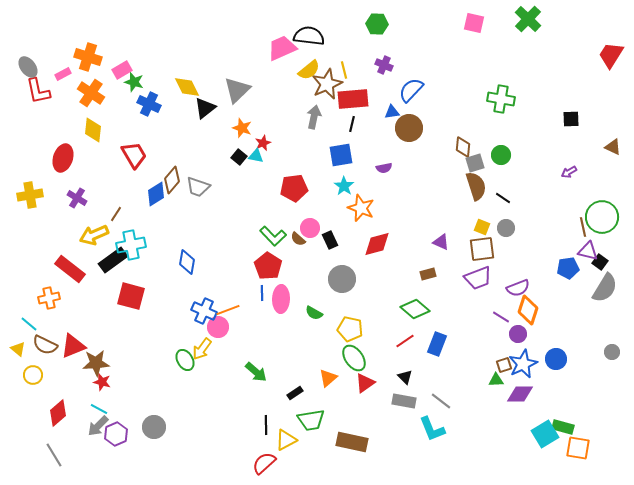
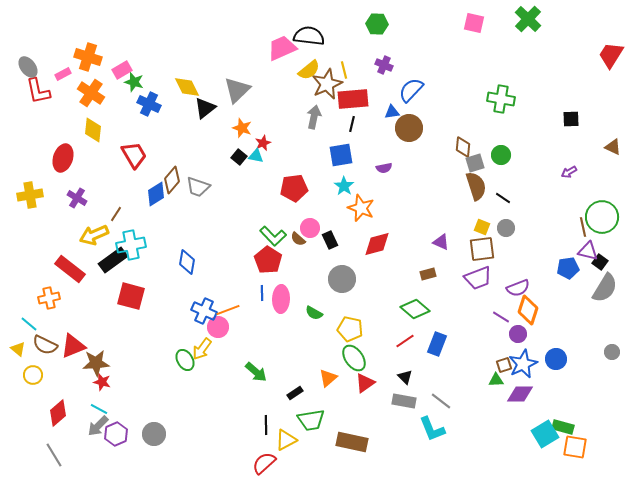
red pentagon at (268, 266): moved 6 px up
gray circle at (154, 427): moved 7 px down
orange square at (578, 448): moved 3 px left, 1 px up
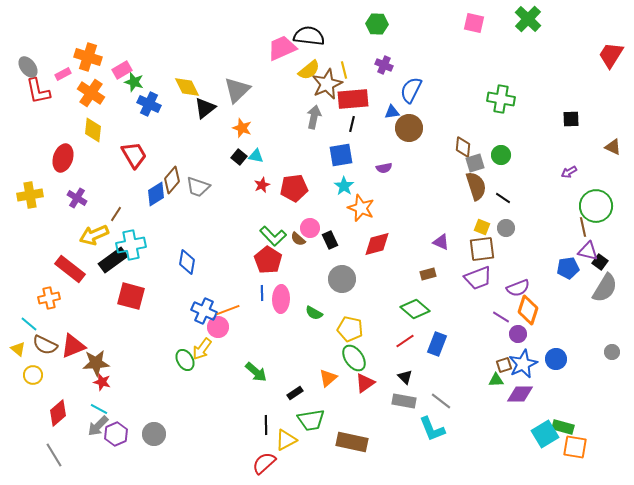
blue semicircle at (411, 90): rotated 16 degrees counterclockwise
red star at (263, 143): moved 1 px left, 42 px down
green circle at (602, 217): moved 6 px left, 11 px up
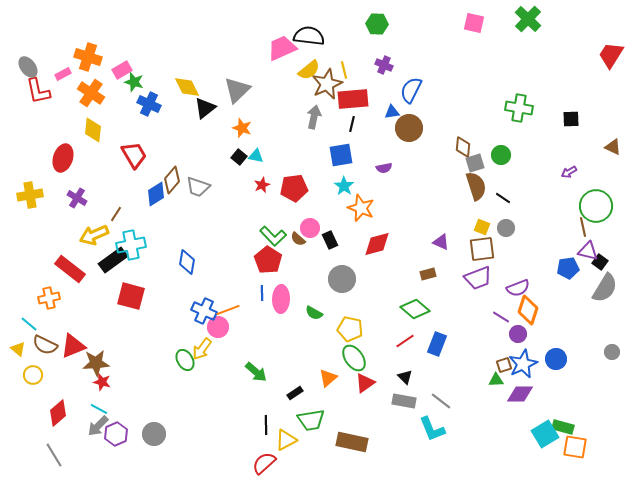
green cross at (501, 99): moved 18 px right, 9 px down
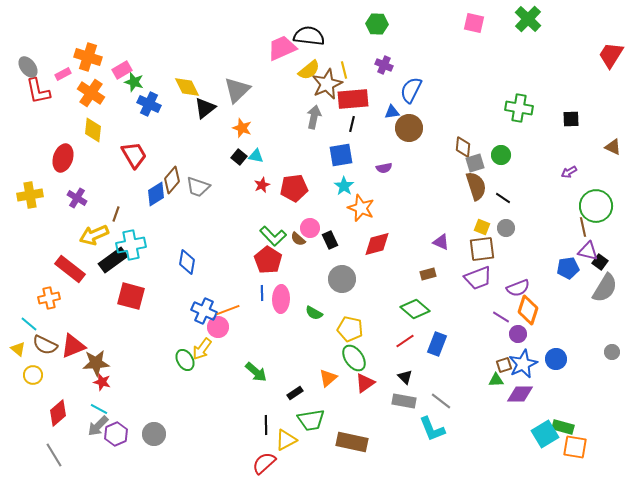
brown line at (116, 214): rotated 14 degrees counterclockwise
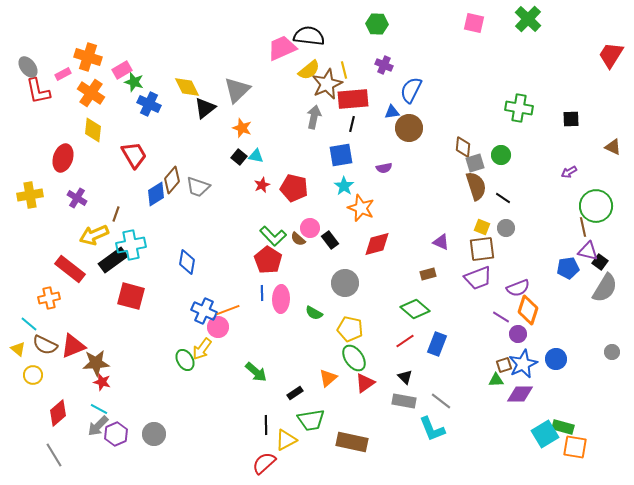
red pentagon at (294, 188): rotated 20 degrees clockwise
black rectangle at (330, 240): rotated 12 degrees counterclockwise
gray circle at (342, 279): moved 3 px right, 4 px down
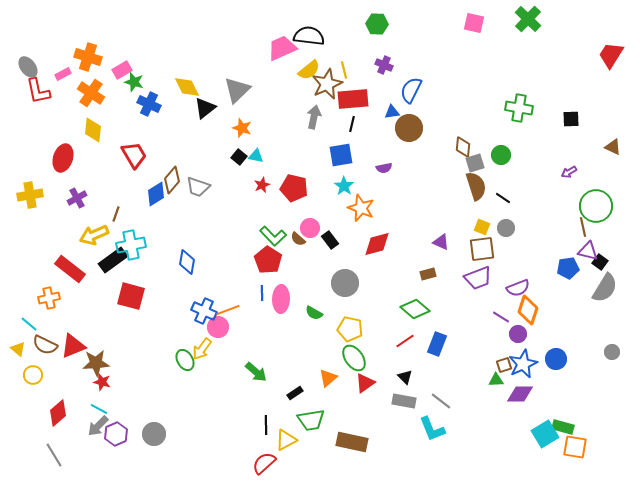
purple cross at (77, 198): rotated 30 degrees clockwise
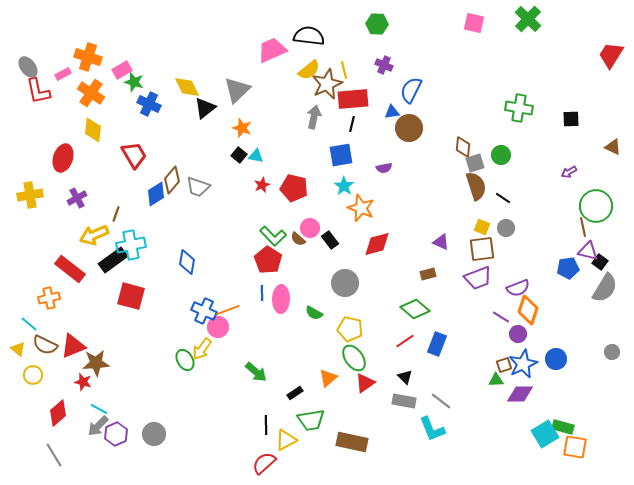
pink trapezoid at (282, 48): moved 10 px left, 2 px down
black square at (239, 157): moved 2 px up
red star at (102, 382): moved 19 px left
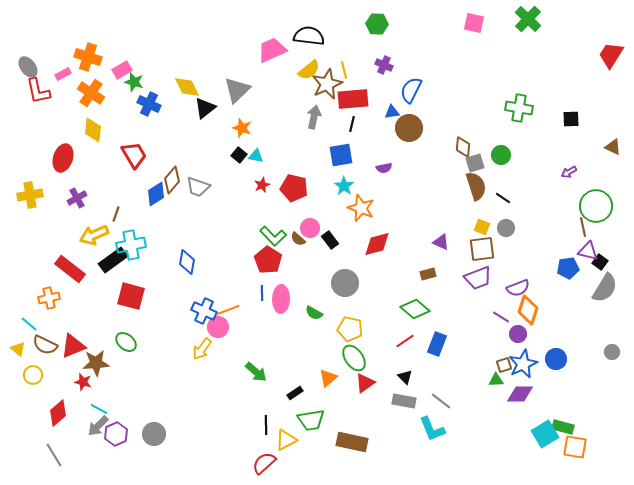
green ellipse at (185, 360): moved 59 px left, 18 px up; rotated 20 degrees counterclockwise
